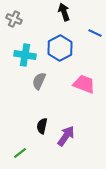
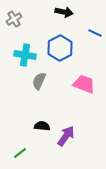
black arrow: rotated 120 degrees clockwise
gray cross: rotated 35 degrees clockwise
black semicircle: rotated 84 degrees clockwise
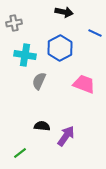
gray cross: moved 4 px down; rotated 21 degrees clockwise
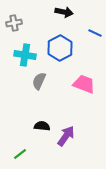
green line: moved 1 px down
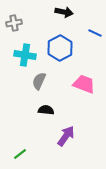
black semicircle: moved 4 px right, 16 px up
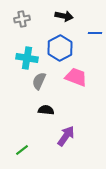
black arrow: moved 4 px down
gray cross: moved 8 px right, 4 px up
blue line: rotated 24 degrees counterclockwise
cyan cross: moved 2 px right, 3 px down
pink trapezoid: moved 8 px left, 7 px up
green line: moved 2 px right, 4 px up
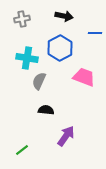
pink trapezoid: moved 8 px right
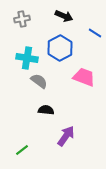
black arrow: rotated 12 degrees clockwise
blue line: rotated 32 degrees clockwise
gray semicircle: rotated 102 degrees clockwise
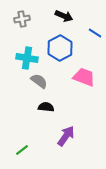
black semicircle: moved 3 px up
